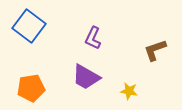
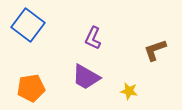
blue square: moved 1 px left, 1 px up
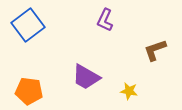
blue square: rotated 16 degrees clockwise
purple L-shape: moved 12 px right, 18 px up
orange pentagon: moved 2 px left, 3 px down; rotated 16 degrees clockwise
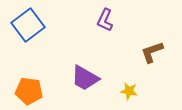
brown L-shape: moved 3 px left, 2 px down
purple trapezoid: moved 1 px left, 1 px down
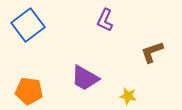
yellow star: moved 1 px left, 5 px down
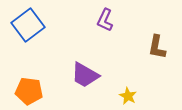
brown L-shape: moved 5 px right, 5 px up; rotated 60 degrees counterclockwise
purple trapezoid: moved 3 px up
yellow star: rotated 18 degrees clockwise
